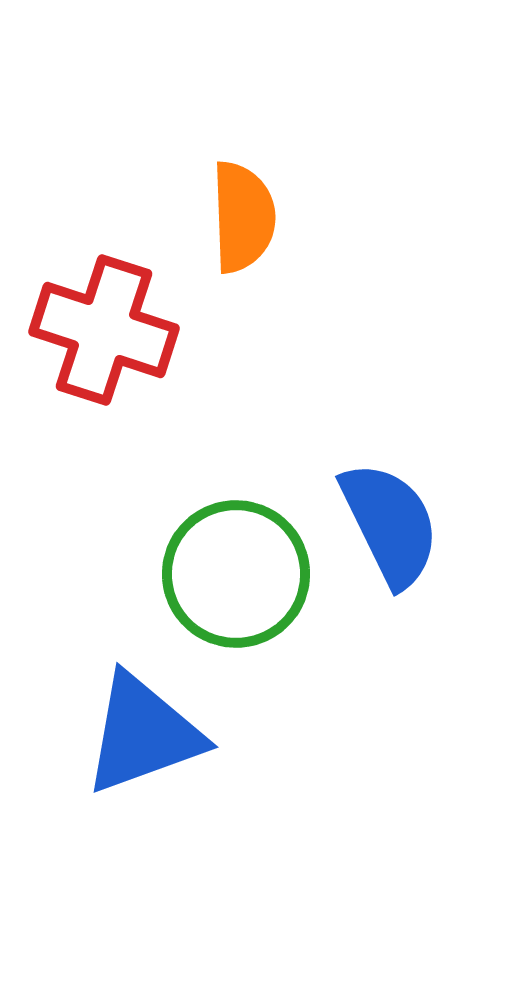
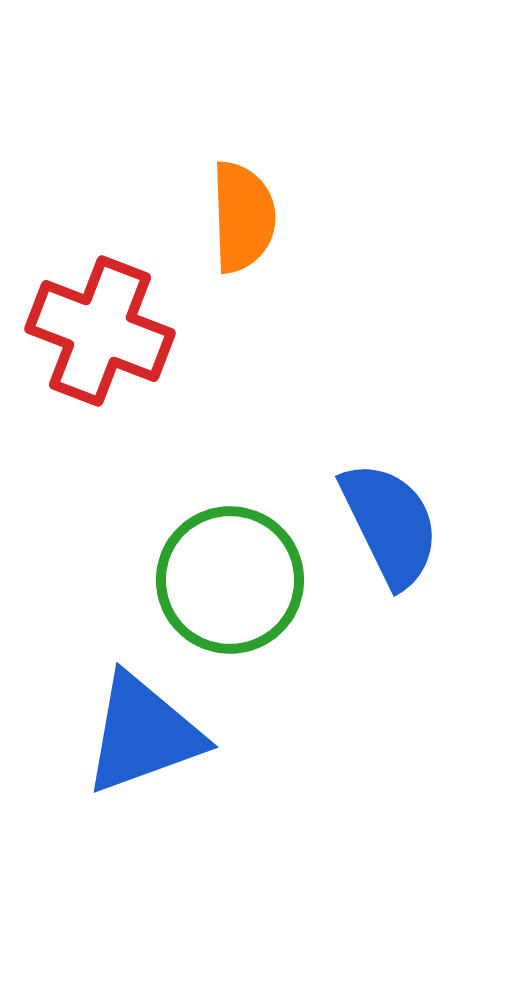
red cross: moved 4 px left, 1 px down; rotated 3 degrees clockwise
green circle: moved 6 px left, 6 px down
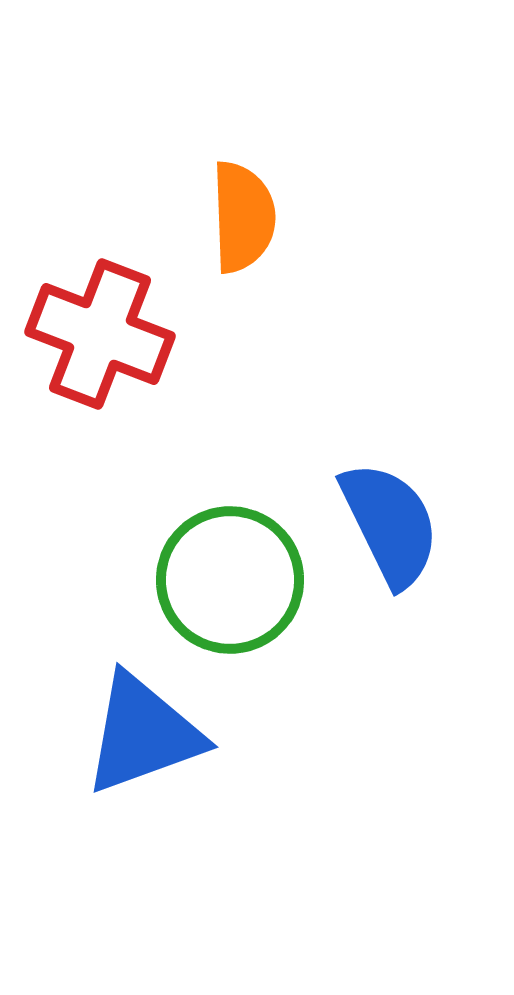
red cross: moved 3 px down
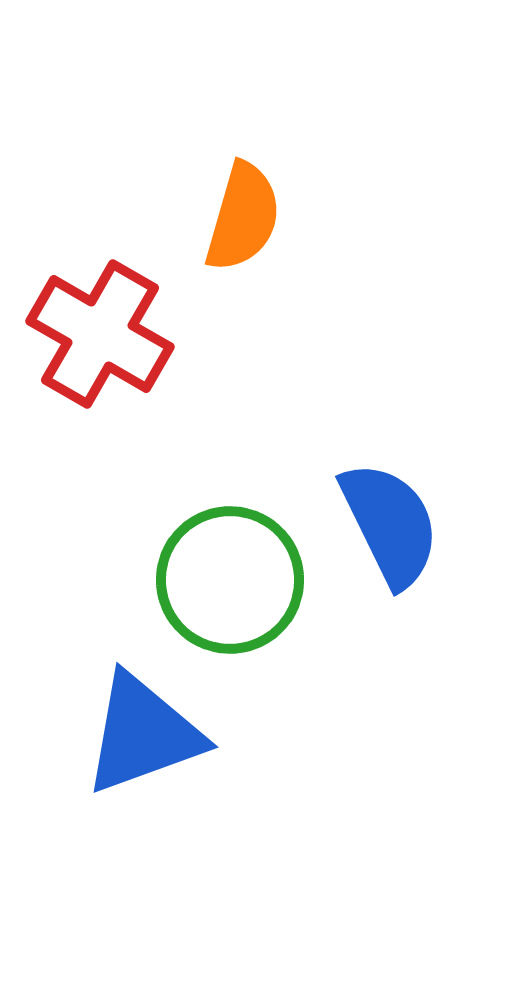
orange semicircle: rotated 18 degrees clockwise
red cross: rotated 9 degrees clockwise
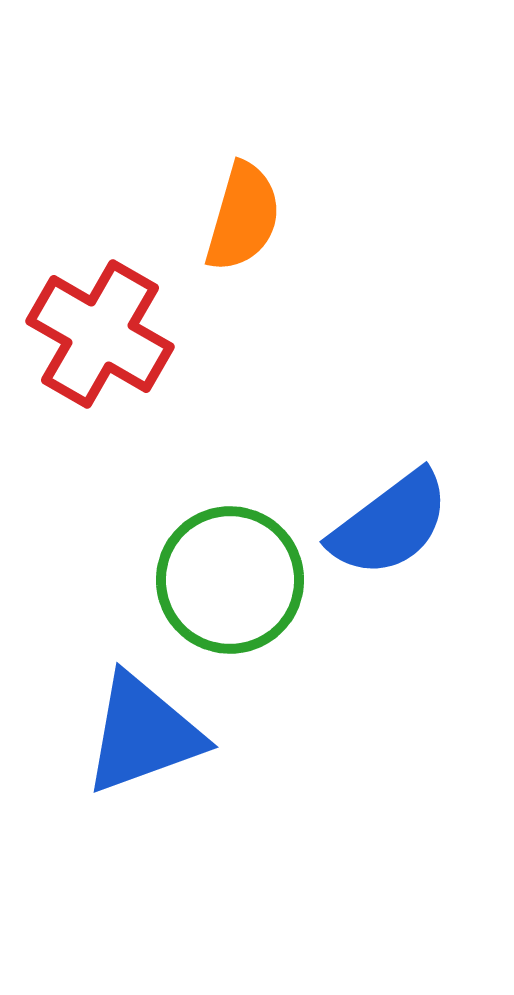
blue semicircle: rotated 79 degrees clockwise
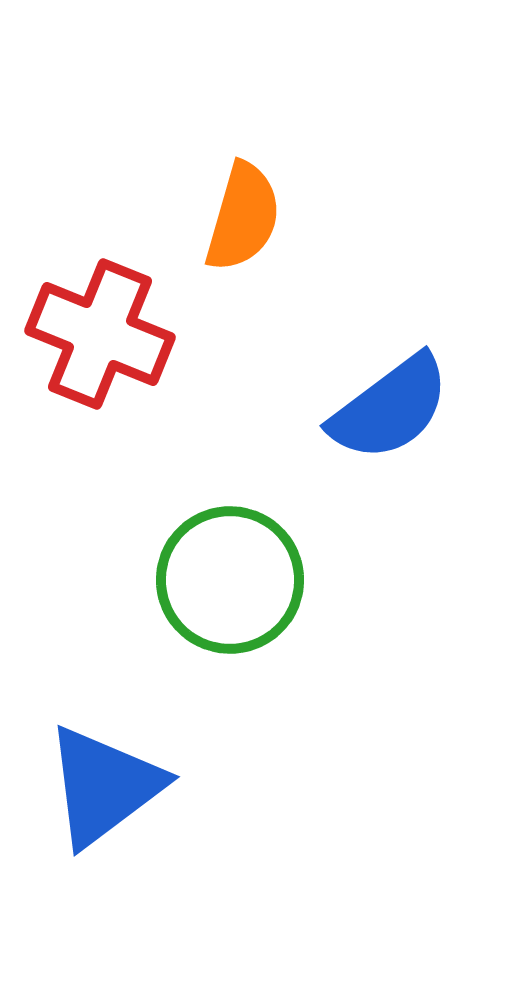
red cross: rotated 8 degrees counterclockwise
blue semicircle: moved 116 px up
blue triangle: moved 39 px left, 52 px down; rotated 17 degrees counterclockwise
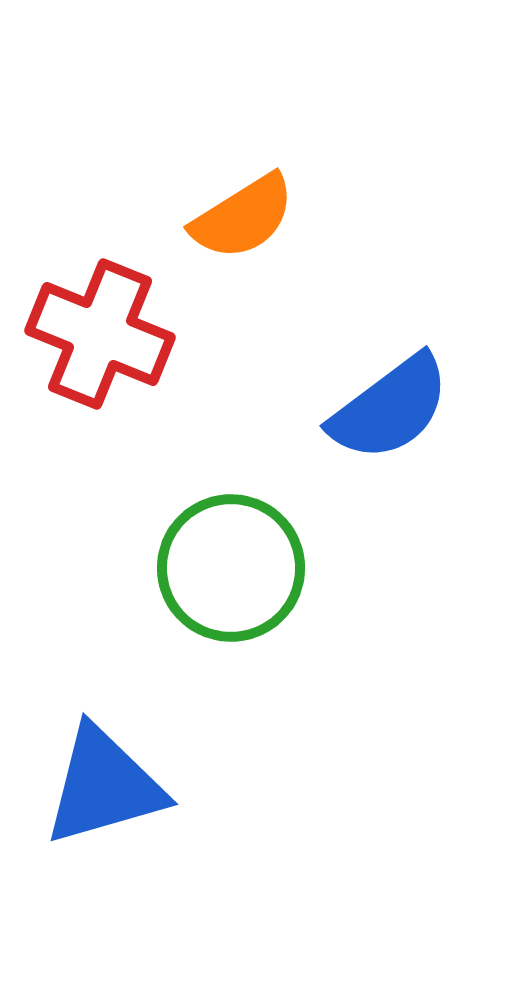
orange semicircle: rotated 42 degrees clockwise
green circle: moved 1 px right, 12 px up
blue triangle: rotated 21 degrees clockwise
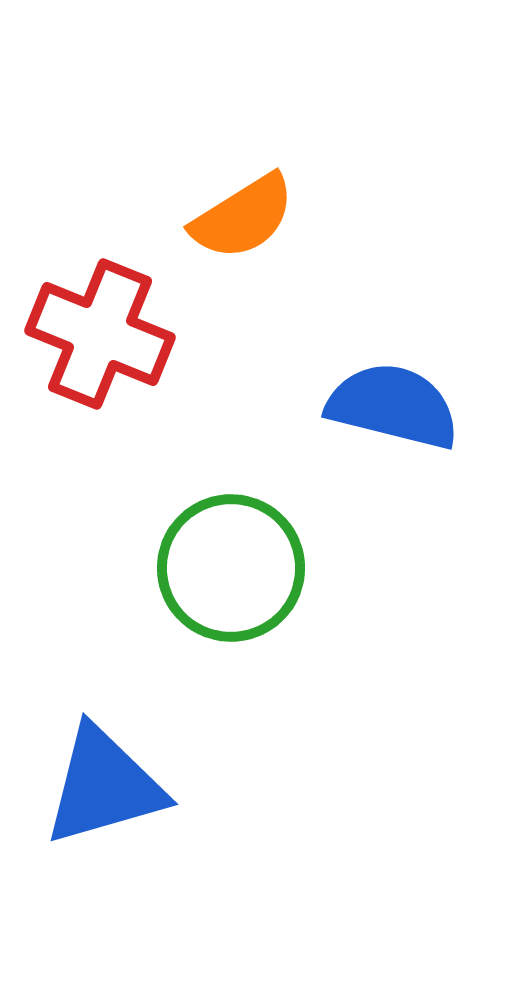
blue semicircle: moved 3 px right, 2 px up; rotated 129 degrees counterclockwise
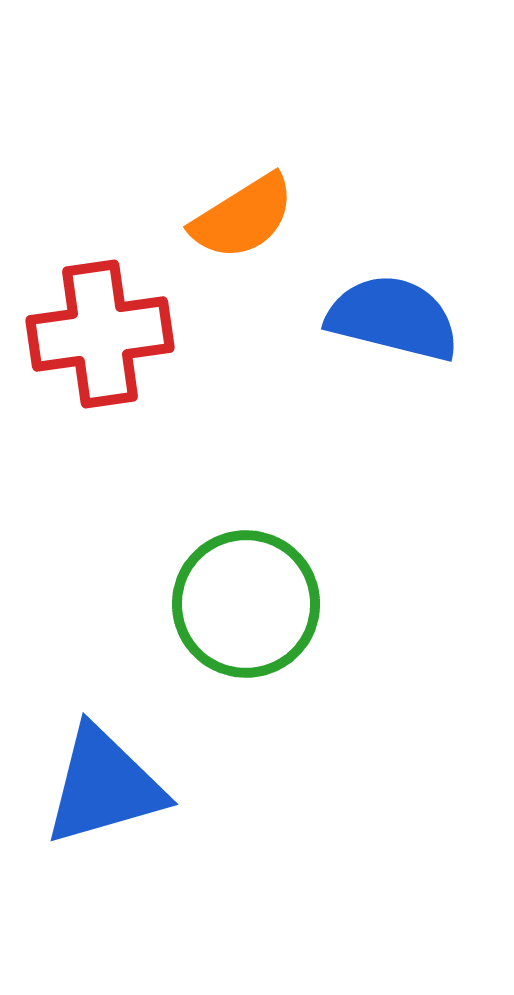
red cross: rotated 30 degrees counterclockwise
blue semicircle: moved 88 px up
green circle: moved 15 px right, 36 px down
